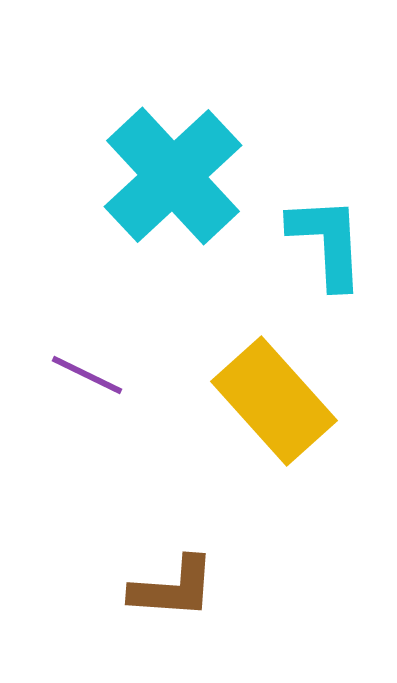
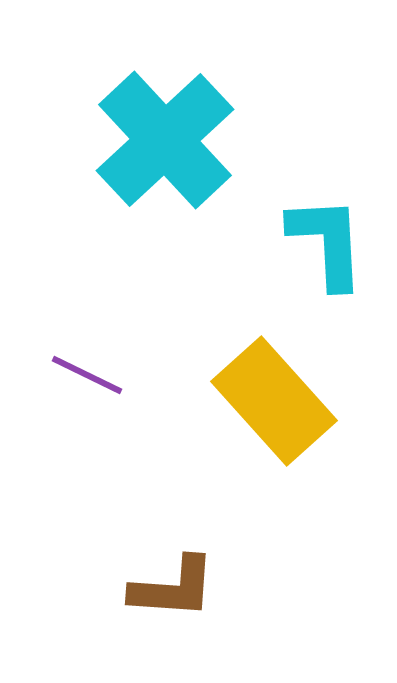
cyan cross: moved 8 px left, 36 px up
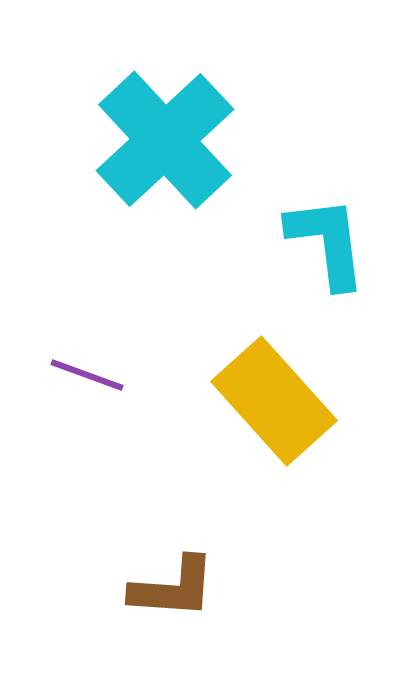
cyan L-shape: rotated 4 degrees counterclockwise
purple line: rotated 6 degrees counterclockwise
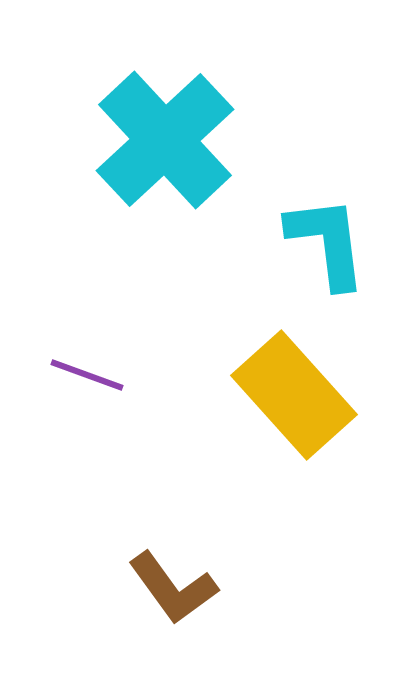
yellow rectangle: moved 20 px right, 6 px up
brown L-shape: rotated 50 degrees clockwise
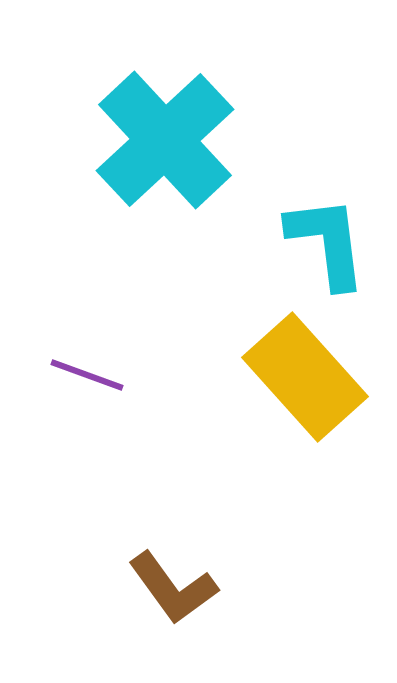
yellow rectangle: moved 11 px right, 18 px up
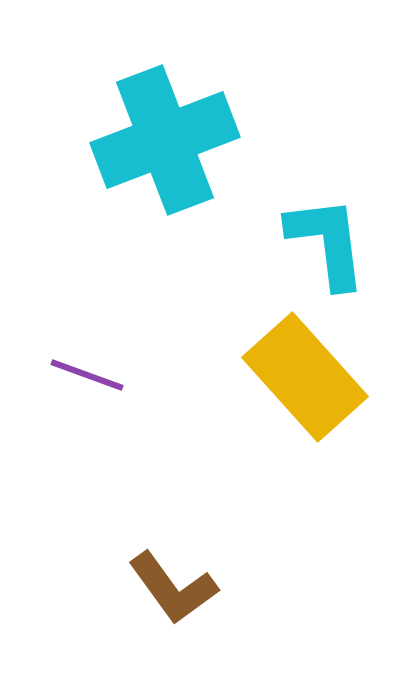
cyan cross: rotated 22 degrees clockwise
